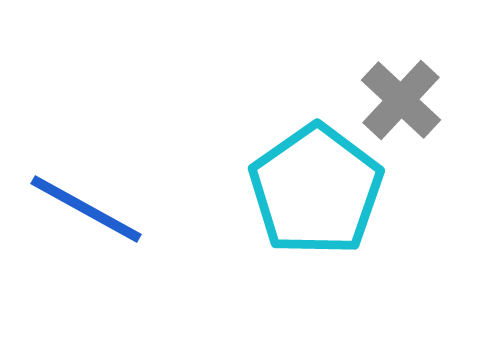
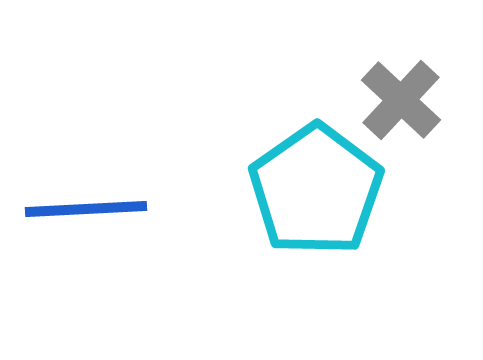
blue line: rotated 32 degrees counterclockwise
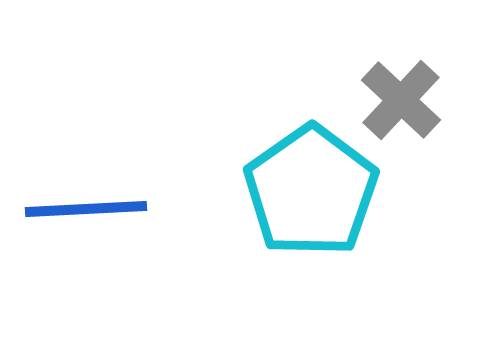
cyan pentagon: moved 5 px left, 1 px down
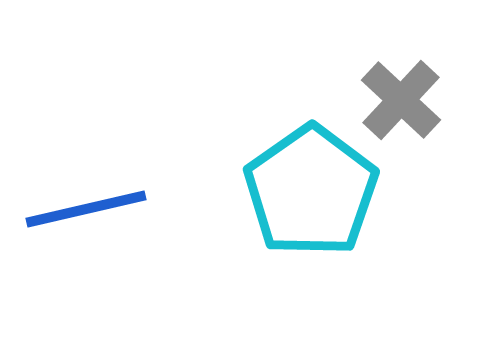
blue line: rotated 10 degrees counterclockwise
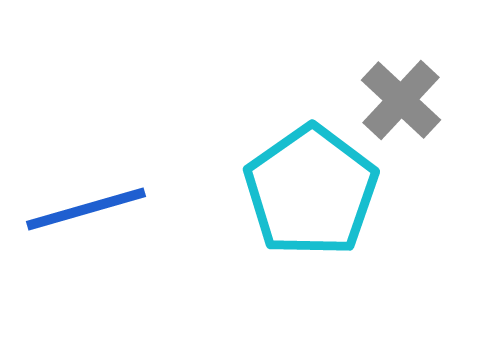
blue line: rotated 3 degrees counterclockwise
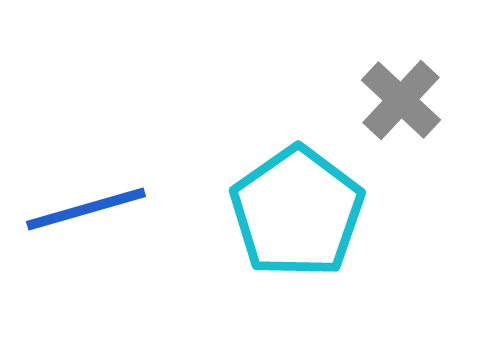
cyan pentagon: moved 14 px left, 21 px down
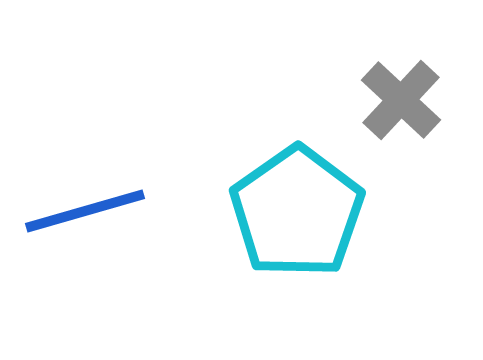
blue line: moved 1 px left, 2 px down
